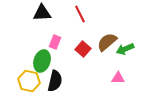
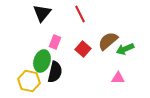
black triangle: rotated 48 degrees counterclockwise
brown semicircle: moved 1 px right, 1 px up
black semicircle: moved 9 px up
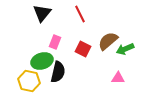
red square: rotated 14 degrees counterclockwise
green ellipse: rotated 55 degrees clockwise
black semicircle: moved 3 px right
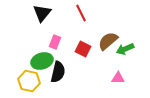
red line: moved 1 px right, 1 px up
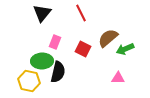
brown semicircle: moved 3 px up
green ellipse: rotated 15 degrees clockwise
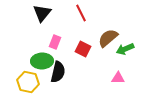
yellow hexagon: moved 1 px left, 1 px down
